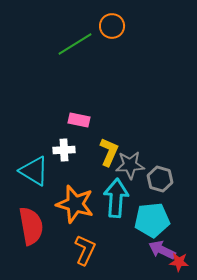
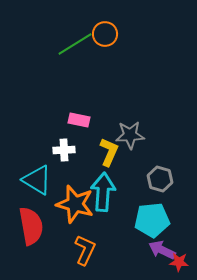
orange circle: moved 7 px left, 8 px down
gray star: moved 30 px up
cyan triangle: moved 3 px right, 9 px down
cyan arrow: moved 13 px left, 6 px up
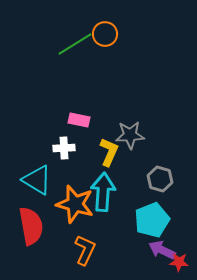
white cross: moved 2 px up
cyan pentagon: rotated 16 degrees counterclockwise
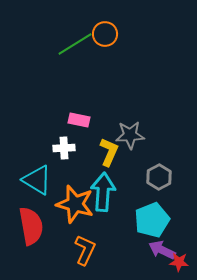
gray hexagon: moved 1 px left, 2 px up; rotated 15 degrees clockwise
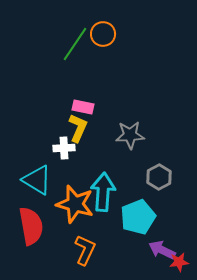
orange circle: moved 2 px left
green line: rotated 24 degrees counterclockwise
pink rectangle: moved 4 px right, 13 px up
yellow L-shape: moved 31 px left, 24 px up
cyan pentagon: moved 14 px left, 3 px up
red star: rotated 12 degrees counterclockwise
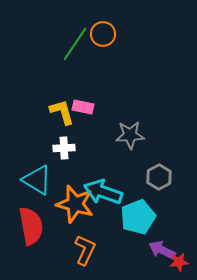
yellow L-shape: moved 16 px left, 16 px up; rotated 40 degrees counterclockwise
cyan arrow: rotated 75 degrees counterclockwise
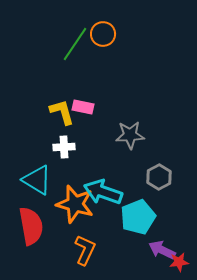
white cross: moved 1 px up
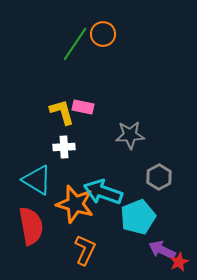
red star: rotated 18 degrees counterclockwise
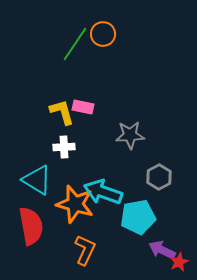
cyan pentagon: rotated 12 degrees clockwise
